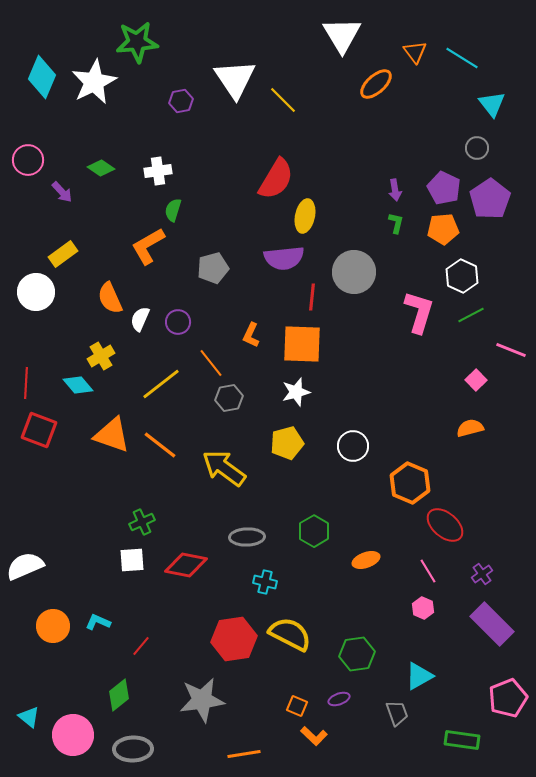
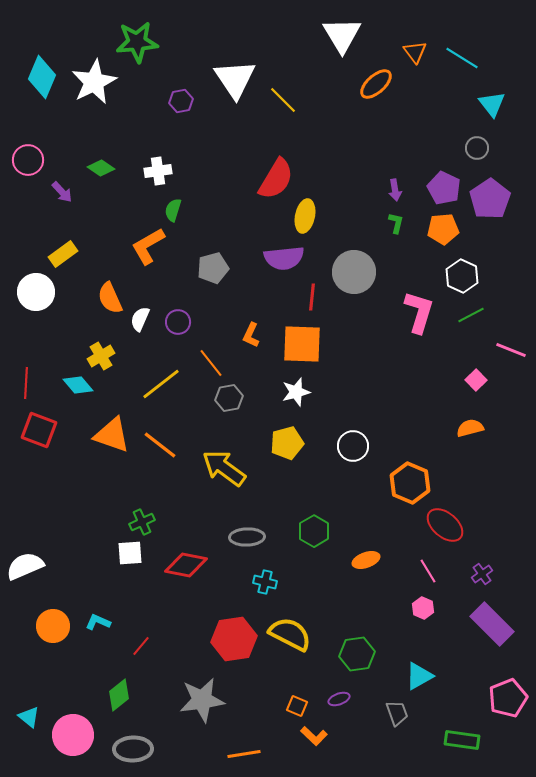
white square at (132, 560): moved 2 px left, 7 px up
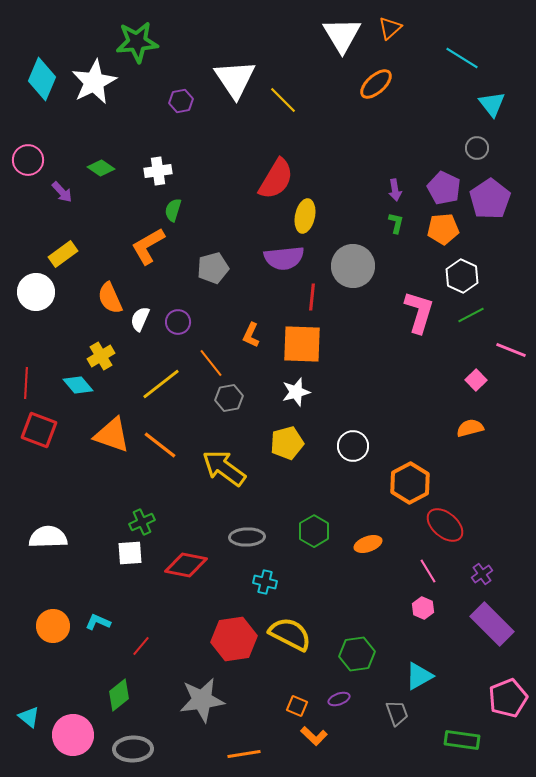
orange triangle at (415, 52): moved 25 px left, 24 px up; rotated 25 degrees clockwise
cyan diamond at (42, 77): moved 2 px down
gray circle at (354, 272): moved 1 px left, 6 px up
orange hexagon at (410, 483): rotated 9 degrees clockwise
orange ellipse at (366, 560): moved 2 px right, 16 px up
white semicircle at (25, 566): moved 23 px right, 29 px up; rotated 21 degrees clockwise
